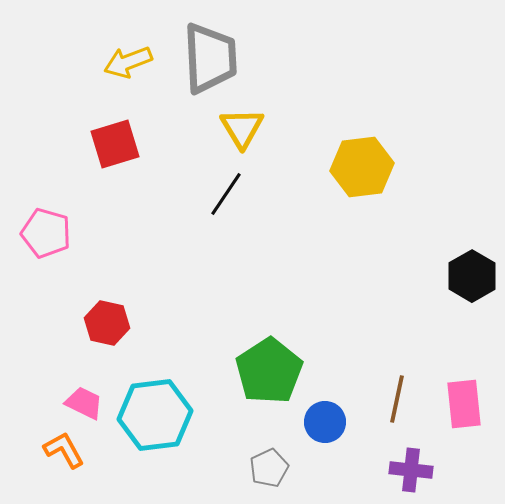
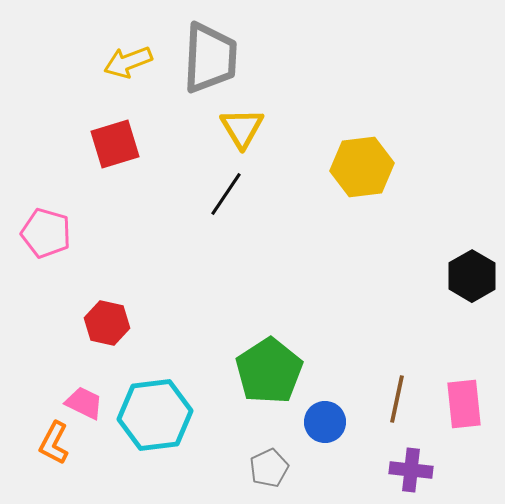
gray trapezoid: rotated 6 degrees clockwise
orange L-shape: moved 10 px left, 7 px up; rotated 123 degrees counterclockwise
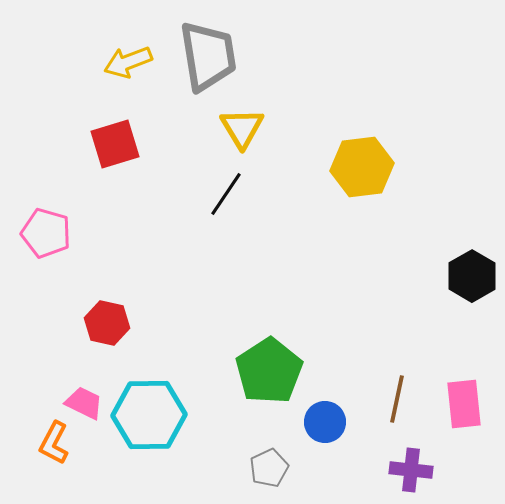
gray trapezoid: moved 2 px left, 2 px up; rotated 12 degrees counterclockwise
cyan hexagon: moved 6 px left; rotated 6 degrees clockwise
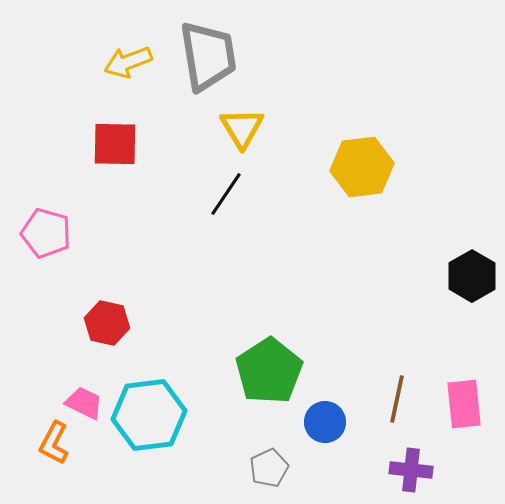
red square: rotated 18 degrees clockwise
cyan hexagon: rotated 6 degrees counterclockwise
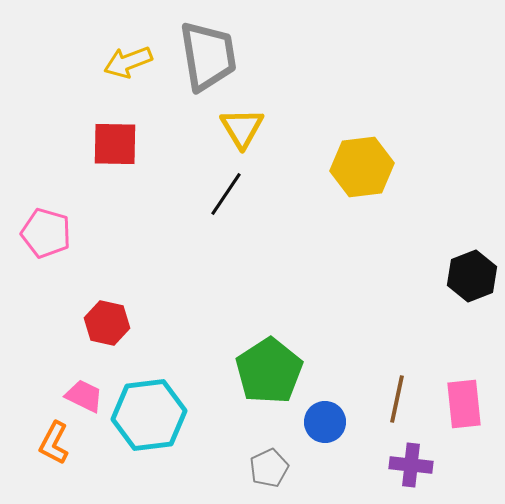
black hexagon: rotated 9 degrees clockwise
pink trapezoid: moved 7 px up
purple cross: moved 5 px up
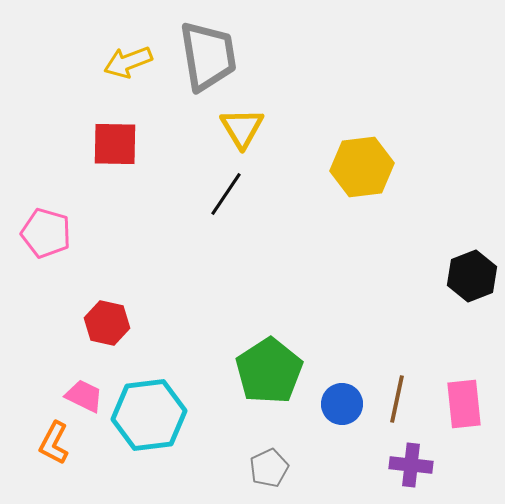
blue circle: moved 17 px right, 18 px up
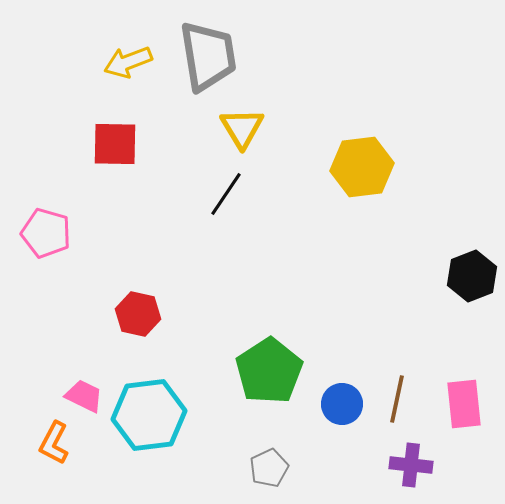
red hexagon: moved 31 px right, 9 px up
